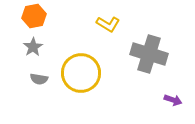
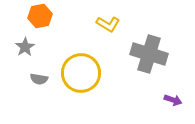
orange hexagon: moved 6 px right
gray star: moved 8 px left
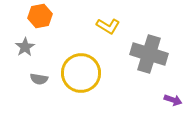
yellow L-shape: moved 2 px down
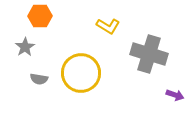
orange hexagon: rotated 10 degrees clockwise
purple arrow: moved 2 px right, 5 px up
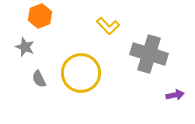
orange hexagon: rotated 20 degrees counterclockwise
yellow L-shape: rotated 15 degrees clockwise
gray star: rotated 18 degrees counterclockwise
gray semicircle: rotated 54 degrees clockwise
purple arrow: rotated 30 degrees counterclockwise
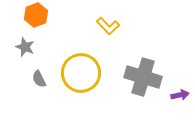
orange hexagon: moved 4 px left, 1 px up
gray cross: moved 6 px left, 23 px down
purple arrow: moved 5 px right
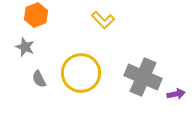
yellow L-shape: moved 5 px left, 6 px up
gray cross: rotated 6 degrees clockwise
purple arrow: moved 4 px left, 1 px up
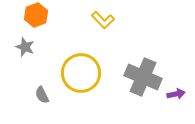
gray semicircle: moved 3 px right, 16 px down
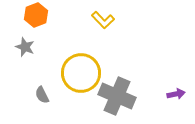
gray cross: moved 26 px left, 19 px down
